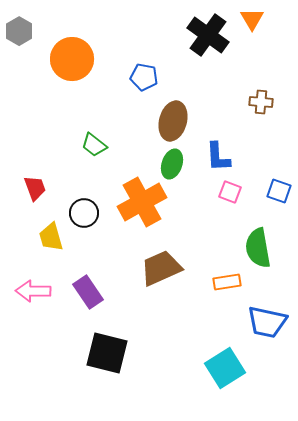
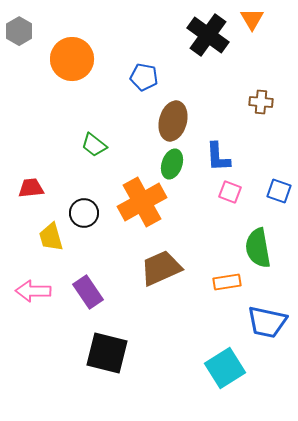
red trapezoid: moved 4 px left; rotated 76 degrees counterclockwise
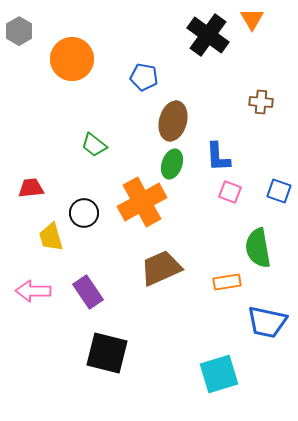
cyan square: moved 6 px left, 6 px down; rotated 15 degrees clockwise
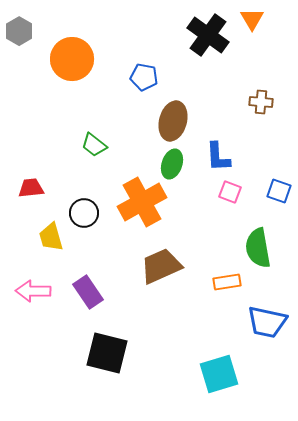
brown trapezoid: moved 2 px up
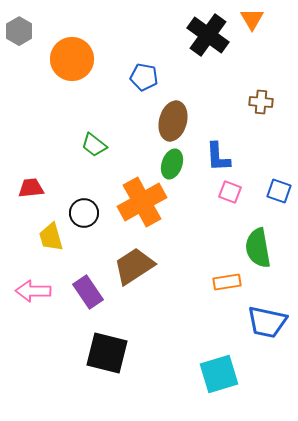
brown trapezoid: moved 27 px left; rotated 9 degrees counterclockwise
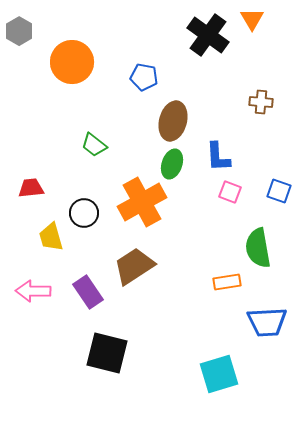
orange circle: moved 3 px down
blue trapezoid: rotated 15 degrees counterclockwise
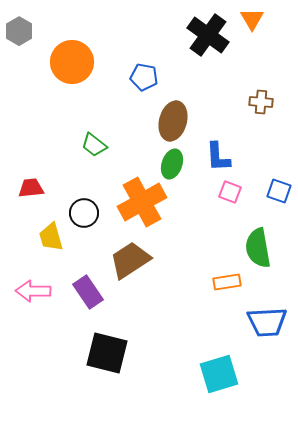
brown trapezoid: moved 4 px left, 6 px up
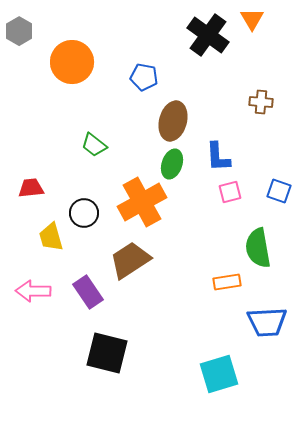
pink square: rotated 35 degrees counterclockwise
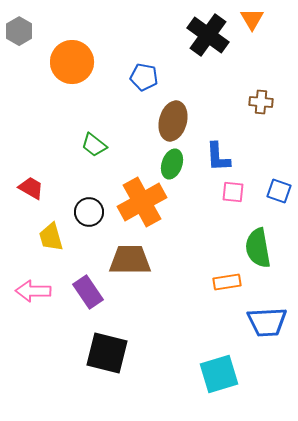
red trapezoid: rotated 36 degrees clockwise
pink square: moved 3 px right; rotated 20 degrees clockwise
black circle: moved 5 px right, 1 px up
brown trapezoid: rotated 33 degrees clockwise
